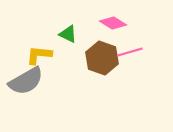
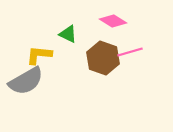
pink diamond: moved 2 px up
brown hexagon: moved 1 px right
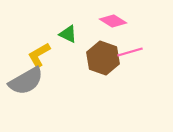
yellow L-shape: rotated 36 degrees counterclockwise
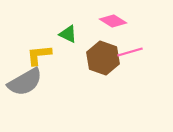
yellow L-shape: rotated 24 degrees clockwise
gray semicircle: moved 1 px left, 1 px down
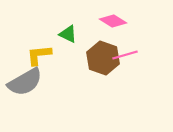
pink line: moved 5 px left, 3 px down
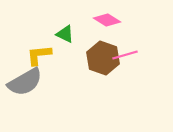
pink diamond: moved 6 px left, 1 px up
green triangle: moved 3 px left
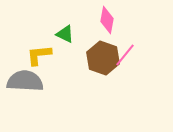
pink diamond: rotated 68 degrees clockwise
pink line: rotated 35 degrees counterclockwise
gray semicircle: moved 1 px up; rotated 147 degrees counterclockwise
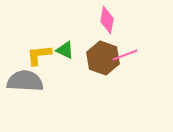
green triangle: moved 16 px down
pink line: rotated 30 degrees clockwise
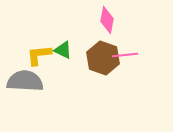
green triangle: moved 2 px left
pink line: rotated 15 degrees clockwise
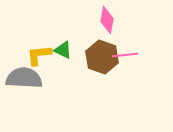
brown hexagon: moved 1 px left, 1 px up
gray semicircle: moved 1 px left, 3 px up
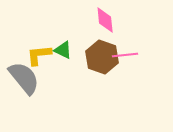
pink diamond: moved 2 px left; rotated 16 degrees counterclockwise
gray semicircle: rotated 48 degrees clockwise
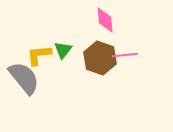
green triangle: rotated 42 degrees clockwise
brown hexagon: moved 2 px left, 1 px down
